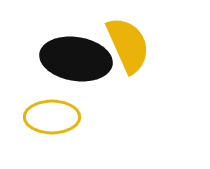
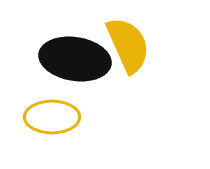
black ellipse: moved 1 px left
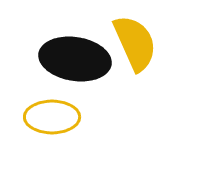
yellow semicircle: moved 7 px right, 2 px up
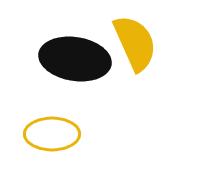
yellow ellipse: moved 17 px down
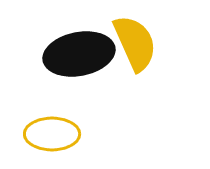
black ellipse: moved 4 px right, 5 px up; rotated 20 degrees counterclockwise
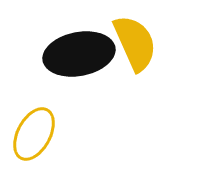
yellow ellipse: moved 18 px left; rotated 62 degrees counterclockwise
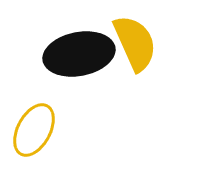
yellow ellipse: moved 4 px up
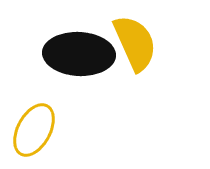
black ellipse: rotated 14 degrees clockwise
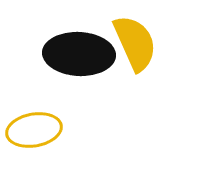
yellow ellipse: rotated 52 degrees clockwise
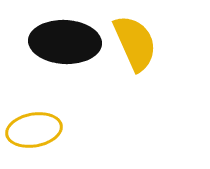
black ellipse: moved 14 px left, 12 px up
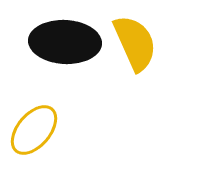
yellow ellipse: rotated 40 degrees counterclockwise
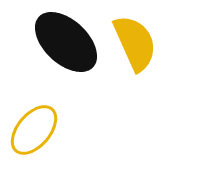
black ellipse: moved 1 px right; rotated 40 degrees clockwise
